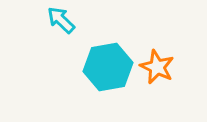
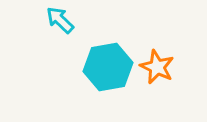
cyan arrow: moved 1 px left
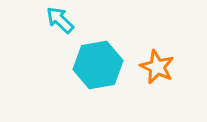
cyan hexagon: moved 10 px left, 2 px up
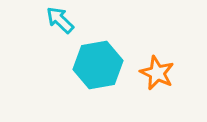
orange star: moved 6 px down
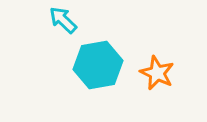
cyan arrow: moved 3 px right
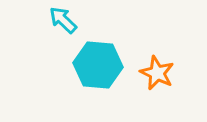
cyan hexagon: rotated 15 degrees clockwise
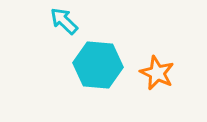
cyan arrow: moved 1 px right, 1 px down
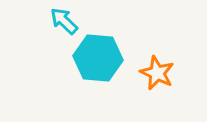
cyan hexagon: moved 7 px up
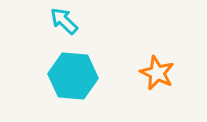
cyan hexagon: moved 25 px left, 18 px down
